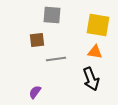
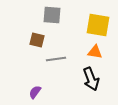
brown square: rotated 21 degrees clockwise
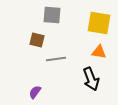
yellow square: moved 1 px right, 2 px up
orange triangle: moved 4 px right
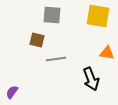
yellow square: moved 1 px left, 7 px up
orange triangle: moved 8 px right, 1 px down
purple semicircle: moved 23 px left
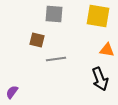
gray square: moved 2 px right, 1 px up
orange triangle: moved 3 px up
black arrow: moved 9 px right
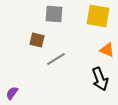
orange triangle: rotated 14 degrees clockwise
gray line: rotated 24 degrees counterclockwise
purple semicircle: moved 1 px down
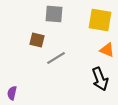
yellow square: moved 2 px right, 4 px down
gray line: moved 1 px up
purple semicircle: rotated 24 degrees counterclockwise
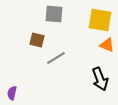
orange triangle: moved 5 px up
